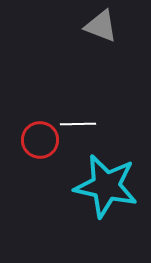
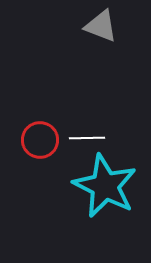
white line: moved 9 px right, 14 px down
cyan star: moved 1 px left; rotated 14 degrees clockwise
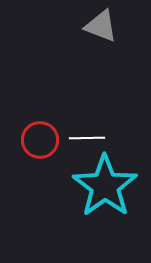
cyan star: rotated 10 degrees clockwise
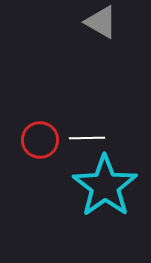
gray triangle: moved 4 px up; rotated 9 degrees clockwise
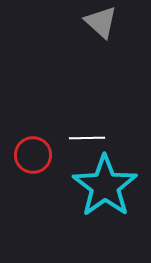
gray triangle: rotated 12 degrees clockwise
red circle: moved 7 px left, 15 px down
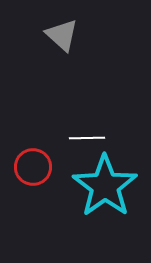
gray triangle: moved 39 px left, 13 px down
red circle: moved 12 px down
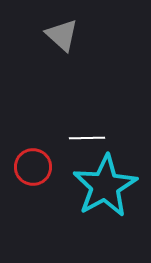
cyan star: rotated 6 degrees clockwise
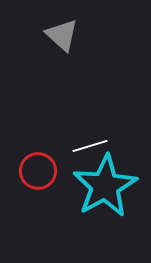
white line: moved 3 px right, 8 px down; rotated 16 degrees counterclockwise
red circle: moved 5 px right, 4 px down
